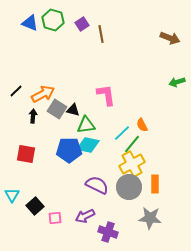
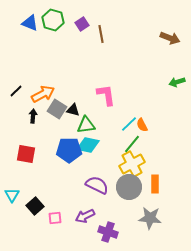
cyan line: moved 7 px right, 9 px up
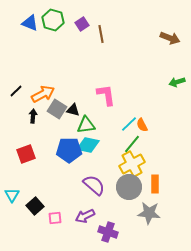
red square: rotated 30 degrees counterclockwise
purple semicircle: moved 3 px left; rotated 15 degrees clockwise
gray star: moved 1 px left, 5 px up
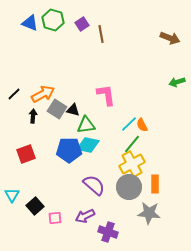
black line: moved 2 px left, 3 px down
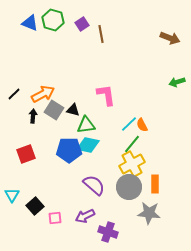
gray square: moved 3 px left, 1 px down
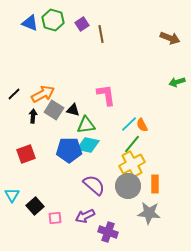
gray circle: moved 1 px left, 1 px up
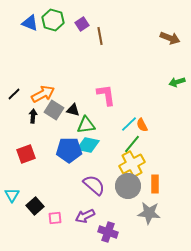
brown line: moved 1 px left, 2 px down
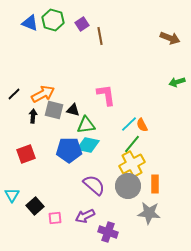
gray square: rotated 18 degrees counterclockwise
